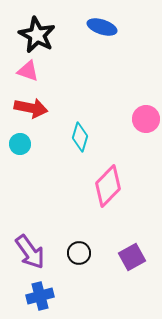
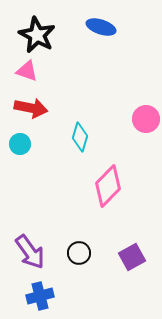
blue ellipse: moved 1 px left
pink triangle: moved 1 px left
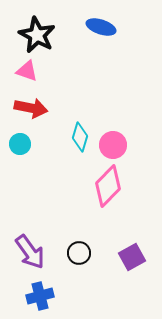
pink circle: moved 33 px left, 26 px down
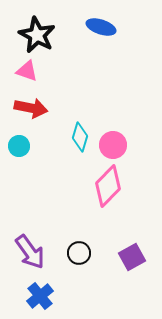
cyan circle: moved 1 px left, 2 px down
blue cross: rotated 24 degrees counterclockwise
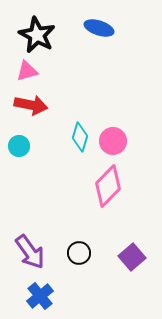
blue ellipse: moved 2 px left, 1 px down
pink triangle: rotated 35 degrees counterclockwise
red arrow: moved 3 px up
pink circle: moved 4 px up
purple square: rotated 12 degrees counterclockwise
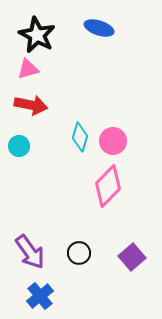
pink triangle: moved 1 px right, 2 px up
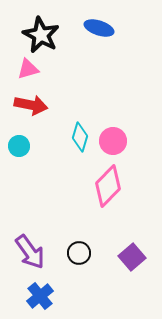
black star: moved 4 px right
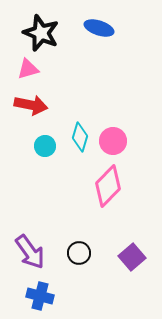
black star: moved 2 px up; rotated 6 degrees counterclockwise
cyan circle: moved 26 px right
blue cross: rotated 36 degrees counterclockwise
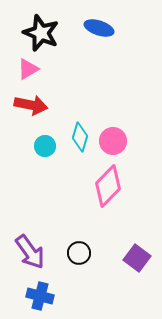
pink triangle: rotated 15 degrees counterclockwise
purple square: moved 5 px right, 1 px down; rotated 12 degrees counterclockwise
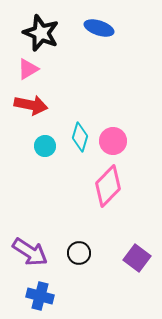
purple arrow: rotated 21 degrees counterclockwise
